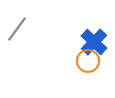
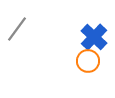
blue cross: moved 5 px up
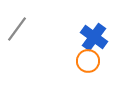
blue cross: rotated 8 degrees counterclockwise
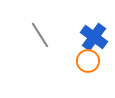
gray line: moved 23 px right, 6 px down; rotated 68 degrees counterclockwise
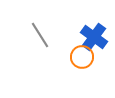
orange circle: moved 6 px left, 4 px up
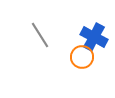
blue cross: rotated 8 degrees counterclockwise
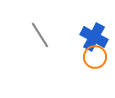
orange circle: moved 13 px right
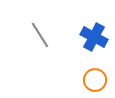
orange circle: moved 23 px down
